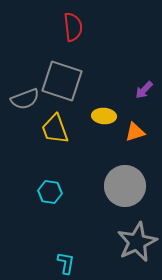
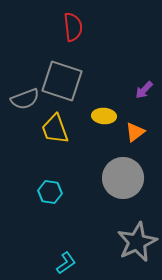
orange triangle: rotated 20 degrees counterclockwise
gray circle: moved 2 px left, 8 px up
cyan L-shape: rotated 45 degrees clockwise
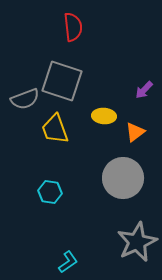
cyan L-shape: moved 2 px right, 1 px up
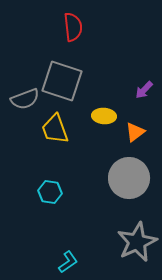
gray circle: moved 6 px right
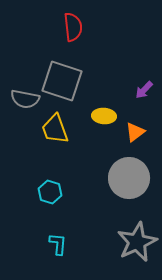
gray semicircle: rotated 32 degrees clockwise
cyan hexagon: rotated 10 degrees clockwise
cyan L-shape: moved 10 px left, 18 px up; rotated 50 degrees counterclockwise
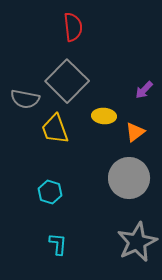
gray square: moved 5 px right; rotated 27 degrees clockwise
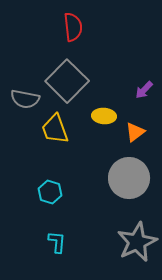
cyan L-shape: moved 1 px left, 2 px up
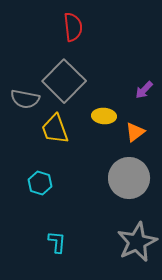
gray square: moved 3 px left
cyan hexagon: moved 10 px left, 9 px up
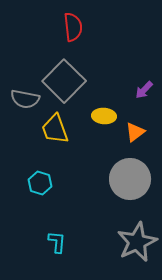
gray circle: moved 1 px right, 1 px down
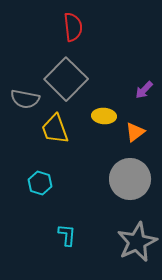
gray square: moved 2 px right, 2 px up
cyan L-shape: moved 10 px right, 7 px up
